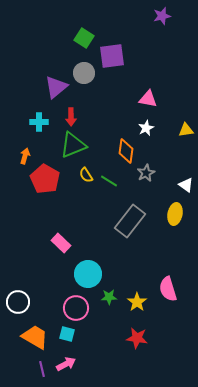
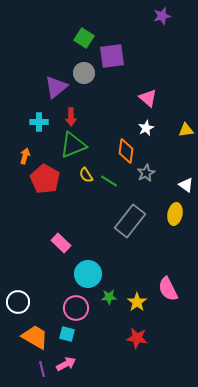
pink triangle: moved 1 px up; rotated 30 degrees clockwise
pink semicircle: rotated 10 degrees counterclockwise
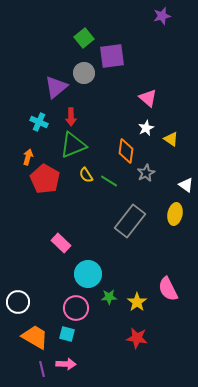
green square: rotated 18 degrees clockwise
cyan cross: rotated 24 degrees clockwise
yellow triangle: moved 15 px left, 9 px down; rotated 42 degrees clockwise
orange arrow: moved 3 px right, 1 px down
pink arrow: rotated 30 degrees clockwise
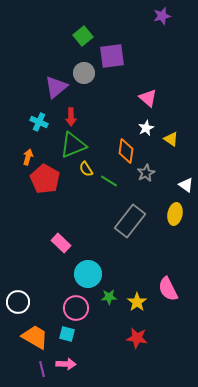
green square: moved 1 px left, 2 px up
yellow semicircle: moved 6 px up
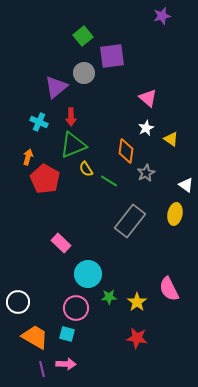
pink semicircle: moved 1 px right
